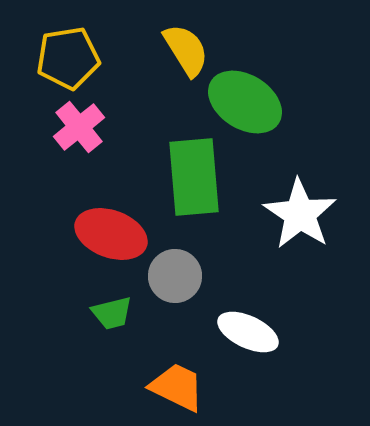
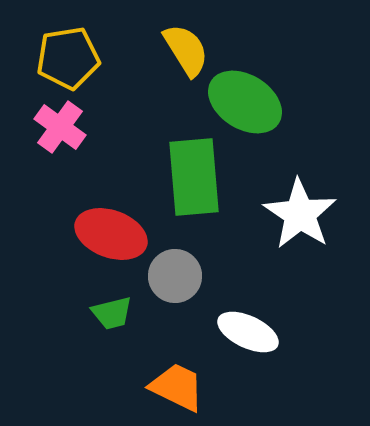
pink cross: moved 19 px left; rotated 15 degrees counterclockwise
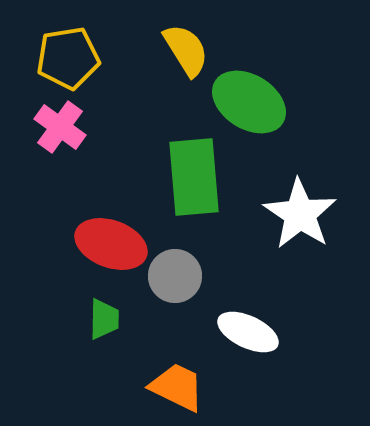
green ellipse: moved 4 px right
red ellipse: moved 10 px down
green trapezoid: moved 8 px left, 6 px down; rotated 75 degrees counterclockwise
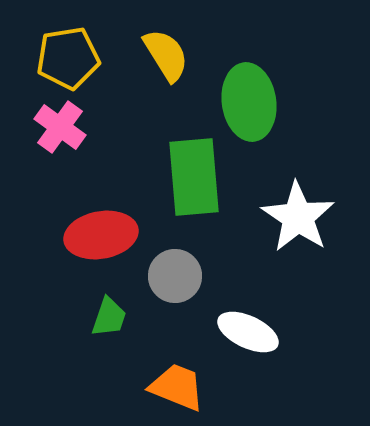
yellow semicircle: moved 20 px left, 5 px down
green ellipse: rotated 50 degrees clockwise
white star: moved 2 px left, 3 px down
red ellipse: moved 10 px left, 9 px up; rotated 30 degrees counterclockwise
green trapezoid: moved 5 px right, 2 px up; rotated 18 degrees clockwise
orange trapezoid: rotated 4 degrees counterclockwise
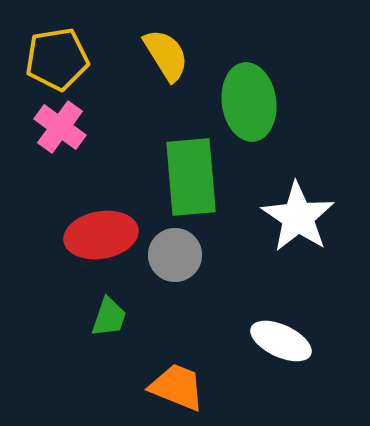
yellow pentagon: moved 11 px left, 1 px down
green rectangle: moved 3 px left
gray circle: moved 21 px up
white ellipse: moved 33 px right, 9 px down
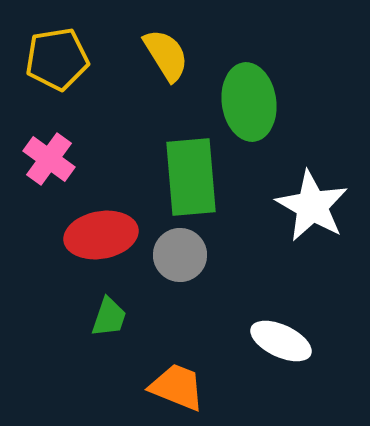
pink cross: moved 11 px left, 32 px down
white star: moved 14 px right, 11 px up; rotated 4 degrees counterclockwise
gray circle: moved 5 px right
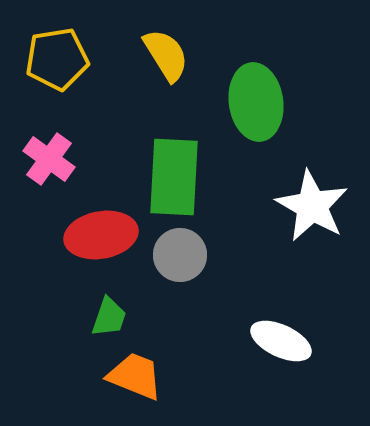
green ellipse: moved 7 px right
green rectangle: moved 17 px left; rotated 8 degrees clockwise
orange trapezoid: moved 42 px left, 11 px up
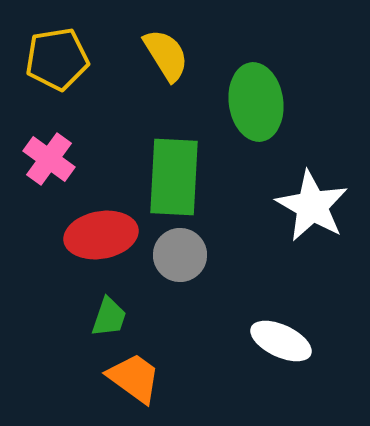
orange trapezoid: moved 1 px left, 2 px down; rotated 14 degrees clockwise
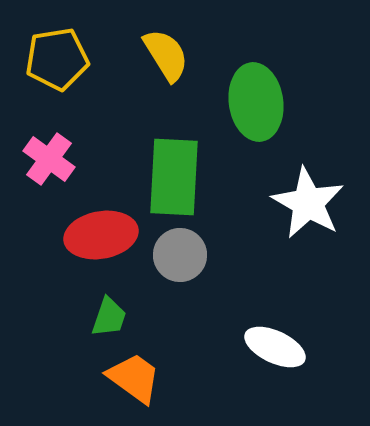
white star: moved 4 px left, 3 px up
white ellipse: moved 6 px left, 6 px down
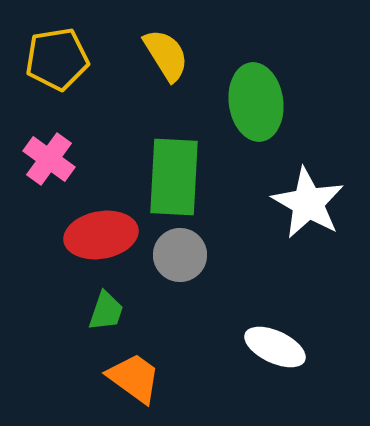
green trapezoid: moved 3 px left, 6 px up
